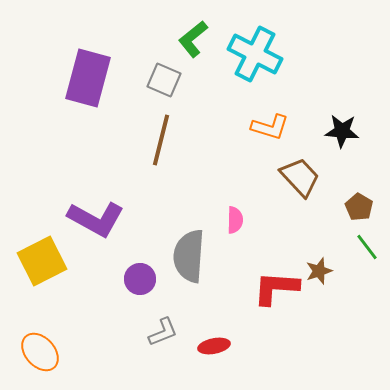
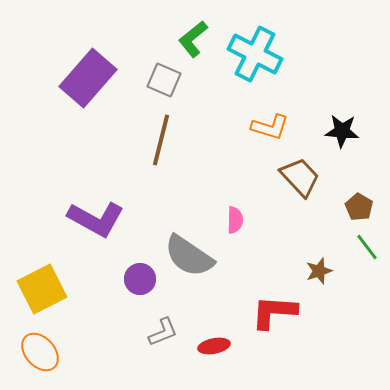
purple rectangle: rotated 26 degrees clockwise
gray semicircle: rotated 60 degrees counterclockwise
yellow square: moved 28 px down
red L-shape: moved 2 px left, 24 px down
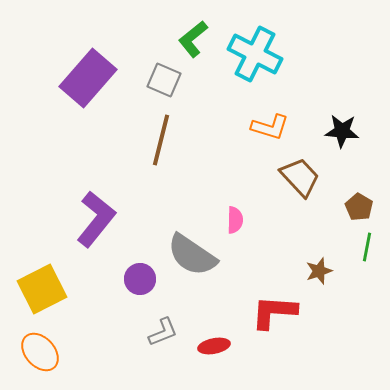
purple L-shape: rotated 80 degrees counterclockwise
green line: rotated 48 degrees clockwise
gray semicircle: moved 3 px right, 1 px up
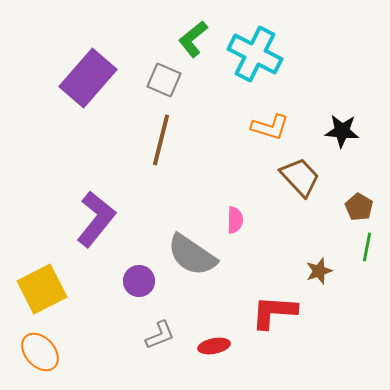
purple circle: moved 1 px left, 2 px down
gray L-shape: moved 3 px left, 3 px down
